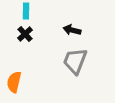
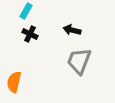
cyan rectangle: rotated 28 degrees clockwise
black cross: moved 5 px right; rotated 21 degrees counterclockwise
gray trapezoid: moved 4 px right
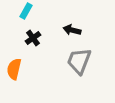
black cross: moved 3 px right, 4 px down; rotated 28 degrees clockwise
orange semicircle: moved 13 px up
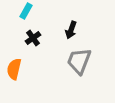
black arrow: moved 1 px left; rotated 84 degrees counterclockwise
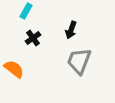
orange semicircle: rotated 115 degrees clockwise
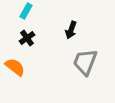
black cross: moved 6 px left
gray trapezoid: moved 6 px right, 1 px down
orange semicircle: moved 1 px right, 2 px up
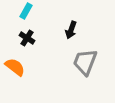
black cross: rotated 21 degrees counterclockwise
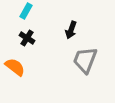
gray trapezoid: moved 2 px up
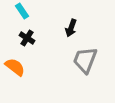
cyan rectangle: moved 4 px left; rotated 63 degrees counterclockwise
black arrow: moved 2 px up
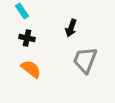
black cross: rotated 21 degrees counterclockwise
orange semicircle: moved 16 px right, 2 px down
